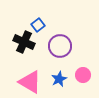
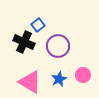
purple circle: moved 2 px left
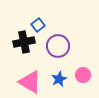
black cross: rotated 35 degrees counterclockwise
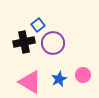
purple circle: moved 5 px left, 3 px up
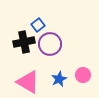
purple circle: moved 3 px left, 1 px down
pink triangle: moved 2 px left
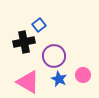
blue square: moved 1 px right
purple circle: moved 4 px right, 12 px down
blue star: rotated 21 degrees counterclockwise
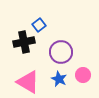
purple circle: moved 7 px right, 4 px up
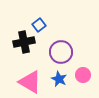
pink triangle: moved 2 px right
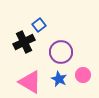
black cross: rotated 15 degrees counterclockwise
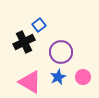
pink circle: moved 2 px down
blue star: moved 1 px left, 2 px up; rotated 21 degrees clockwise
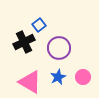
purple circle: moved 2 px left, 4 px up
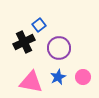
pink triangle: moved 1 px right; rotated 20 degrees counterclockwise
